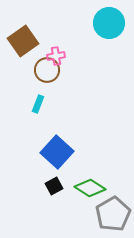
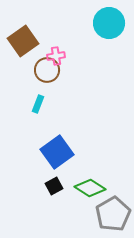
blue square: rotated 12 degrees clockwise
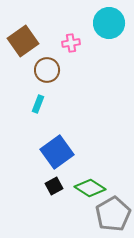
pink cross: moved 15 px right, 13 px up
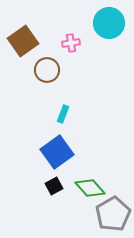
cyan rectangle: moved 25 px right, 10 px down
green diamond: rotated 16 degrees clockwise
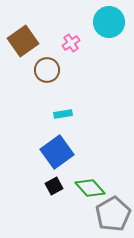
cyan circle: moved 1 px up
pink cross: rotated 24 degrees counterclockwise
cyan rectangle: rotated 60 degrees clockwise
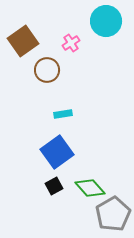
cyan circle: moved 3 px left, 1 px up
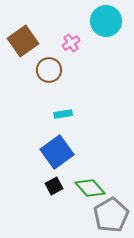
brown circle: moved 2 px right
gray pentagon: moved 2 px left, 1 px down
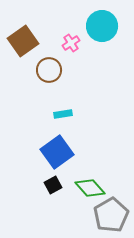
cyan circle: moved 4 px left, 5 px down
black square: moved 1 px left, 1 px up
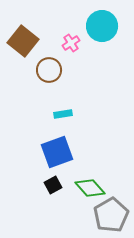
brown square: rotated 16 degrees counterclockwise
blue square: rotated 16 degrees clockwise
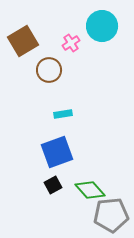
brown square: rotated 20 degrees clockwise
green diamond: moved 2 px down
gray pentagon: rotated 24 degrees clockwise
